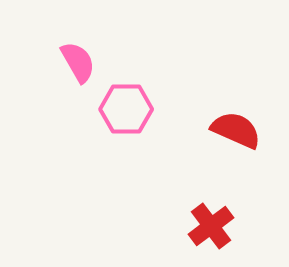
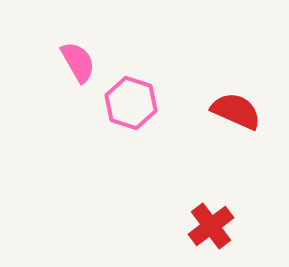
pink hexagon: moved 5 px right, 6 px up; rotated 18 degrees clockwise
red semicircle: moved 19 px up
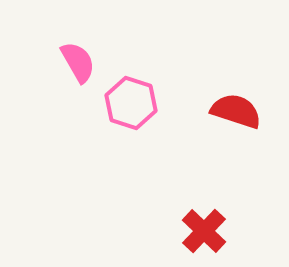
red semicircle: rotated 6 degrees counterclockwise
red cross: moved 7 px left, 5 px down; rotated 9 degrees counterclockwise
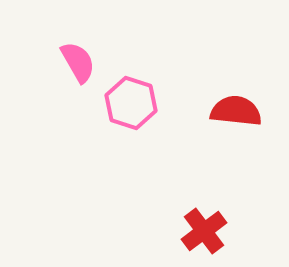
red semicircle: rotated 12 degrees counterclockwise
red cross: rotated 9 degrees clockwise
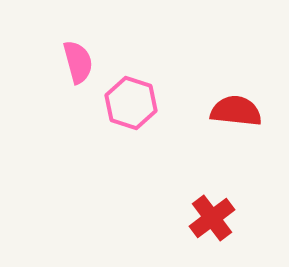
pink semicircle: rotated 15 degrees clockwise
red cross: moved 8 px right, 13 px up
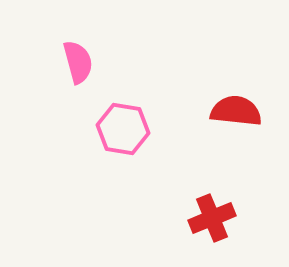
pink hexagon: moved 8 px left, 26 px down; rotated 9 degrees counterclockwise
red cross: rotated 15 degrees clockwise
